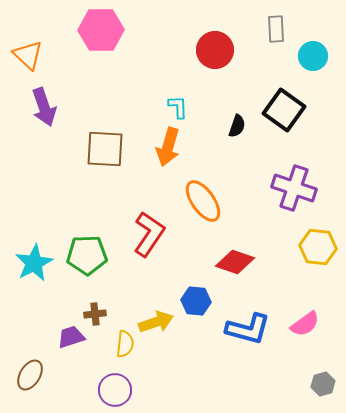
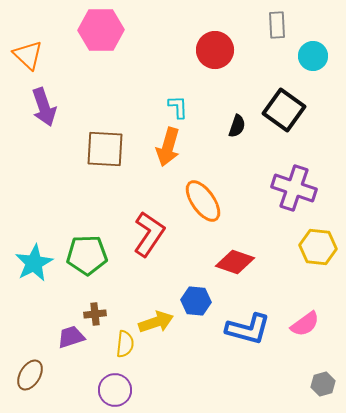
gray rectangle: moved 1 px right, 4 px up
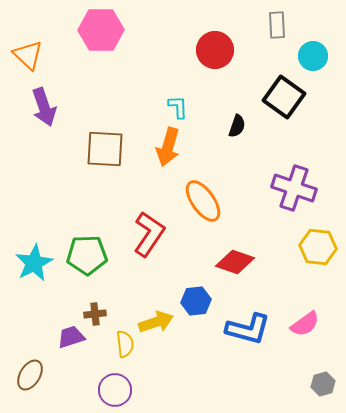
black square: moved 13 px up
blue hexagon: rotated 12 degrees counterclockwise
yellow semicircle: rotated 12 degrees counterclockwise
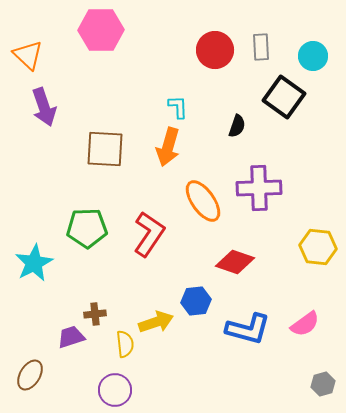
gray rectangle: moved 16 px left, 22 px down
purple cross: moved 35 px left; rotated 21 degrees counterclockwise
green pentagon: moved 27 px up
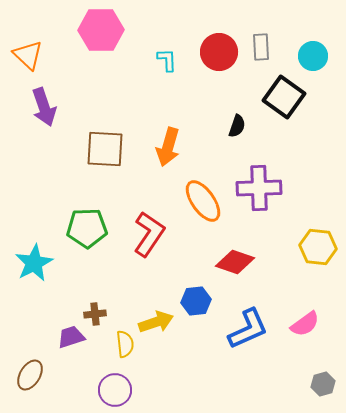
red circle: moved 4 px right, 2 px down
cyan L-shape: moved 11 px left, 47 px up
blue L-shape: rotated 39 degrees counterclockwise
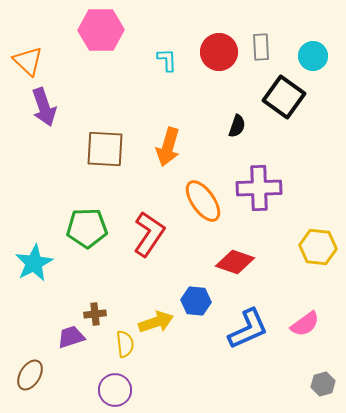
orange triangle: moved 6 px down
blue hexagon: rotated 12 degrees clockwise
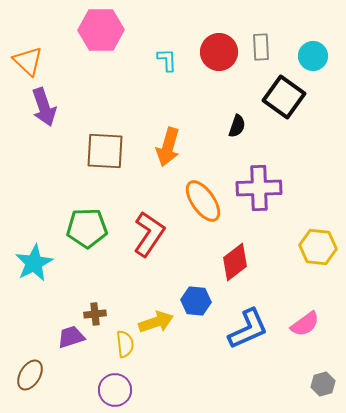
brown square: moved 2 px down
red diamond: rotated 57 degrees counterclockwise
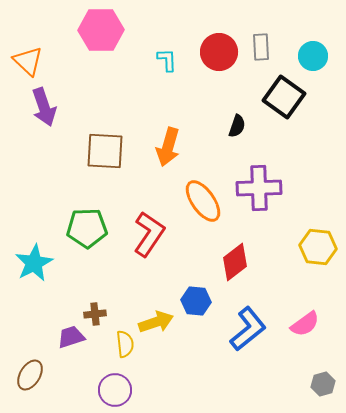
blue L-shape: rotated 15 degrees counterclockwise
